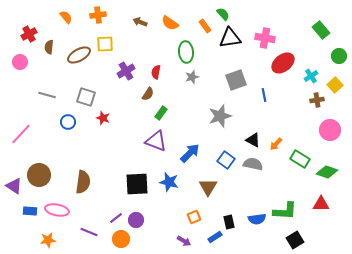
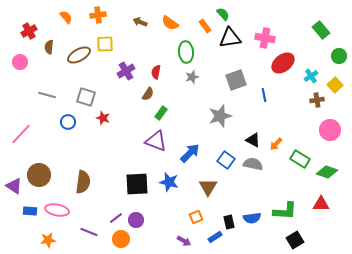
red cross at (29, 34): moved 3 px up
orange square at (194, 217): moved 2 px right
blue semicircle at (257, 219): moved 5 px left, 1 px up
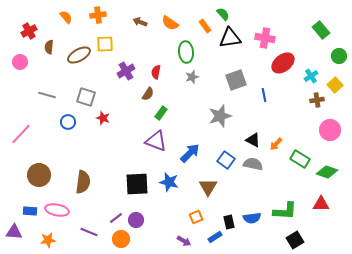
purple triangle at (14, 186): moved 46 px down; rotated 30 degrees counterclockwise
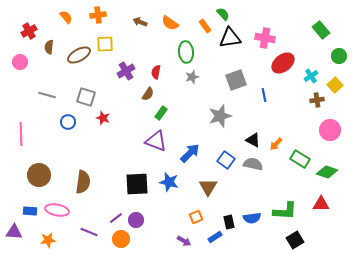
pink line at (21, 134): rotated 45 degrees counterclockwise
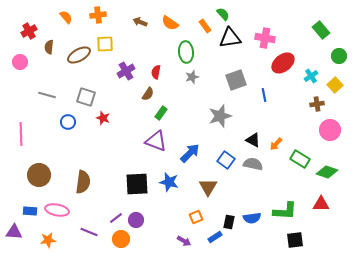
brown cross at (317, 100): moved 4 px down
black rectangle at (229, 222): rotated 24 degrees clockwise
black square at (295, 240): rotated 24 degrees clockwise
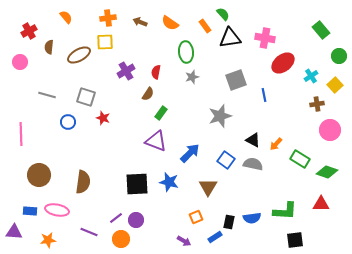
orange cross at (98, 15): moved 10 px right, 3 px down
yellow square at (105, 44): moved 2 px up
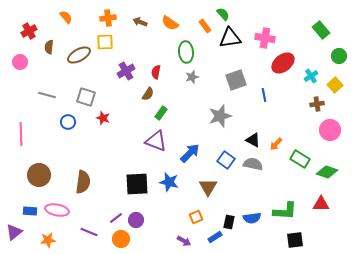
purple triangle at (14, 232): rotated 42 degrees counterclockwise
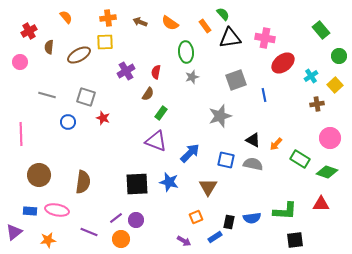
pink circle at (330, 130): moved 8 px down
blue square at (226, 160): rotated 24 degrees counterclockwise
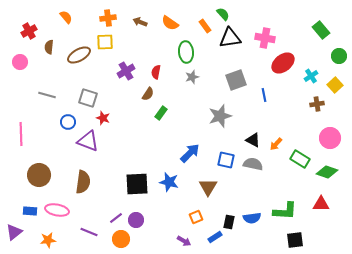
gray square at (86, 97): moved 2 px right, 1 px down
purple triangle at (156, 141): moved 68 px left
